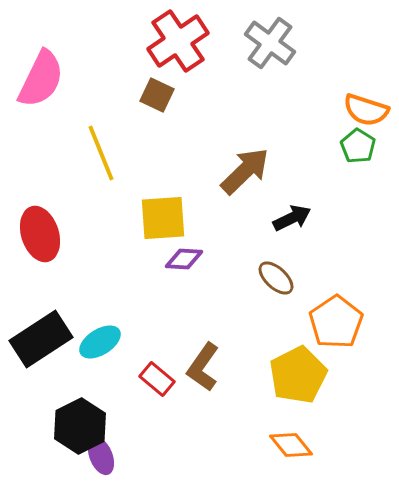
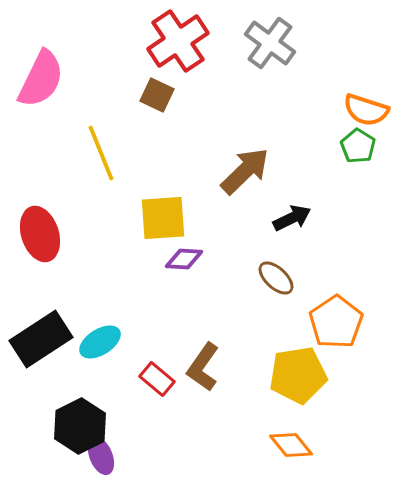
yellow pentagon: rotated 18 degrees clockwise
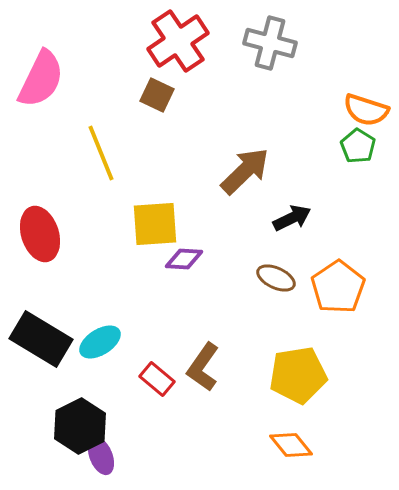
gray cross: rotated 21 degrees counterclockwise
yellow square: moved 8 px left, 6 px down
brown ellipse: rotated 18 degrees counterclockwise
orange pentagon: moved 2 px right, 35 px up
black rectangle: rotated 64 degrees clockwise
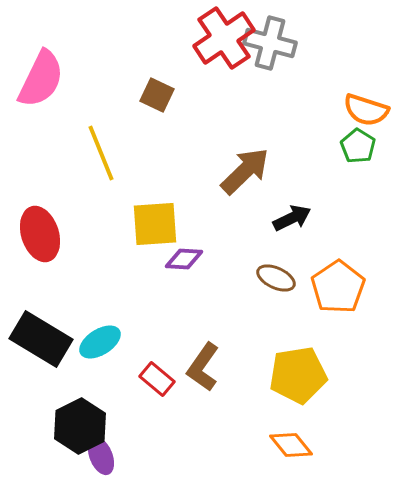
red cross: moved 46 px right, 3 px up
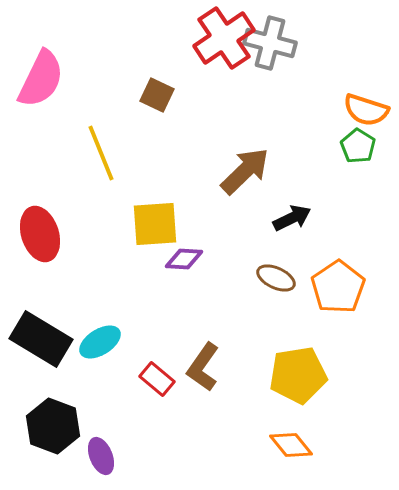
black hexagon: moved 27 px left; rotated 12 degrees counterclockwise
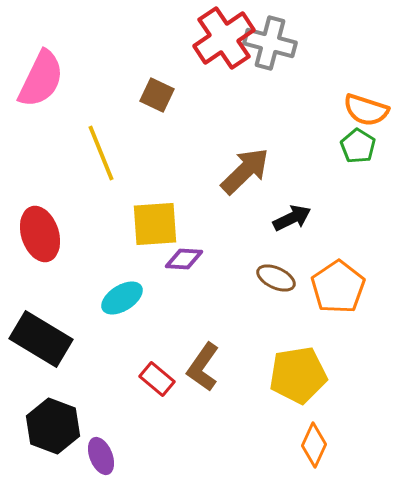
cyan ellipse: moved 22 px right, 44 px up
orange diamond: moved 23 px right; rotated 63 degrees clockwise
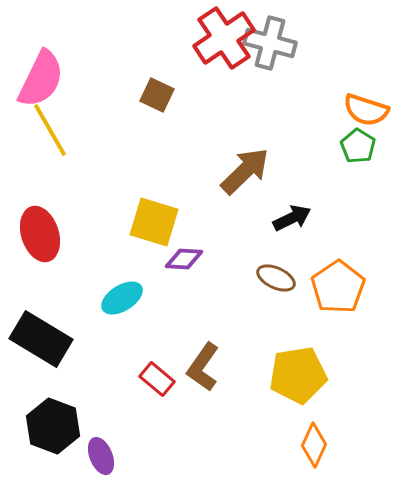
yellow line: moved 51 px left, 23 px up; rotated 8 degrees counterclockwise
yellow square: moved 1 px left, 2 px up; rotated 21 degrees clockwise
